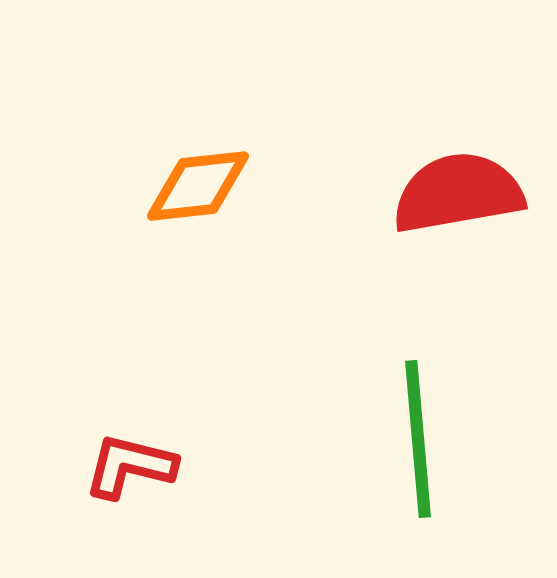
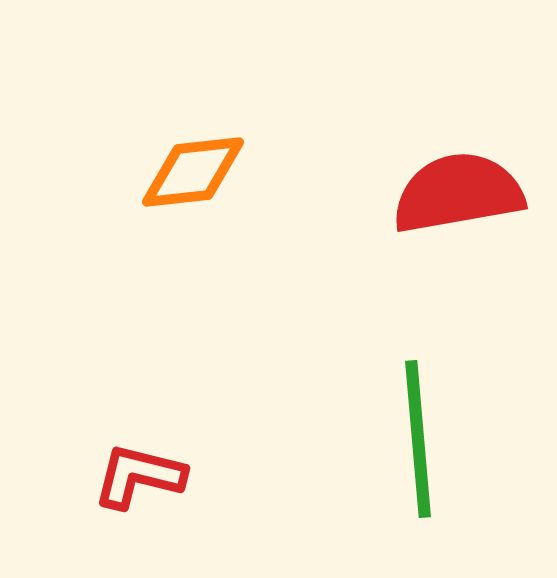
orange diamond: moved 5 px left, 14 px up
red L-shape: moved 9 px right, 10 px down
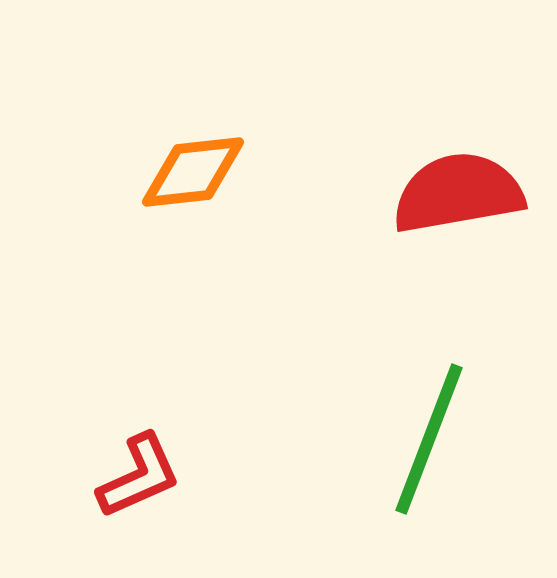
green line: moved 11 px right; rotated 26 degrees clockwise
red L-shape: rotated 142 degrees clockwise
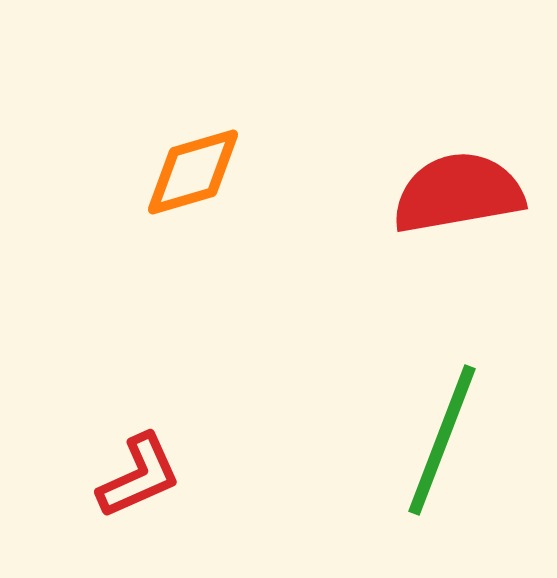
orange diamond: rotated 10 degrees counterclockwise
green line: moved 13 px right, 1 px down
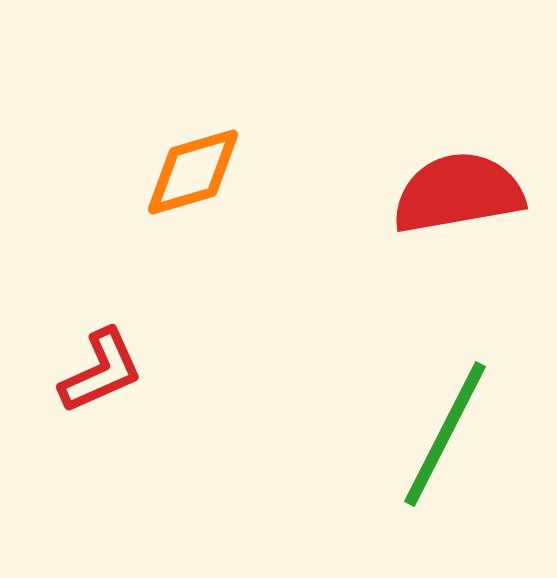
green line: moved 3 px right, 6 px up; rotated 6 degrees clockwise
red L-shape: moved 38 px left, 105 px up
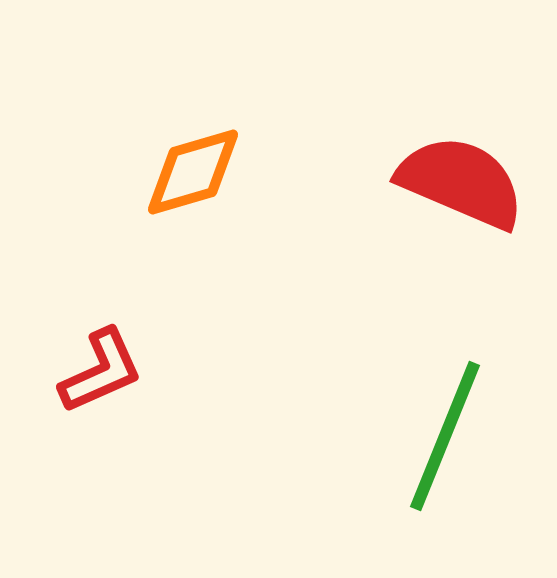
red semicircle: moved 3 px right, 11 px up; rotated 33 degrees clockwise
green line: moved 2 px down; rotated 5 degrees counterclockwise
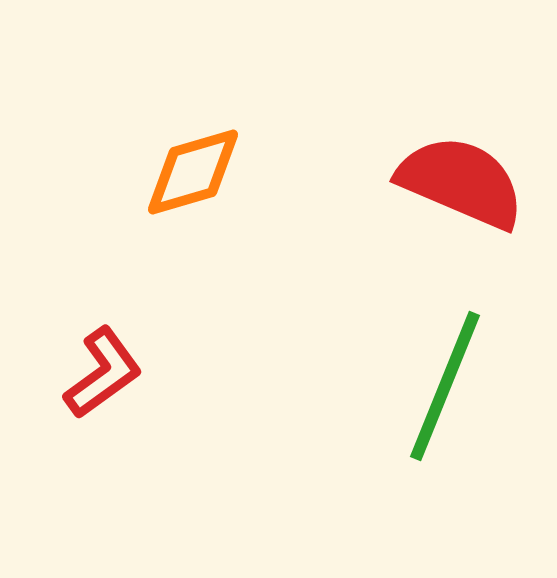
red L-shape: moved 2 px right, 2 px down; rotated 12 degrees counterclockwise
green line: moved 50 px up
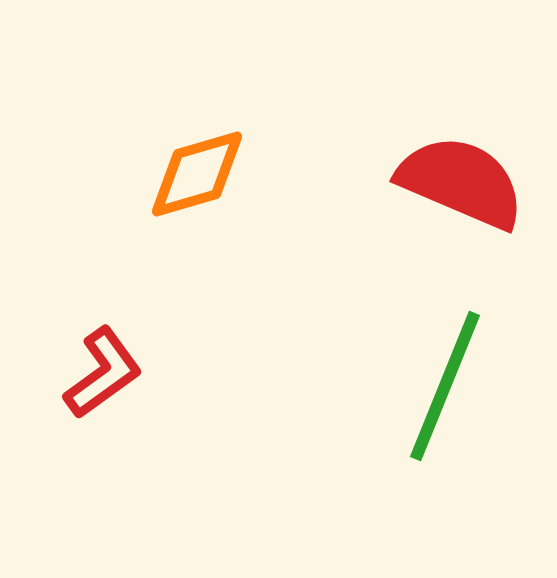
orange diamond: moved 4 px right, 2 px down
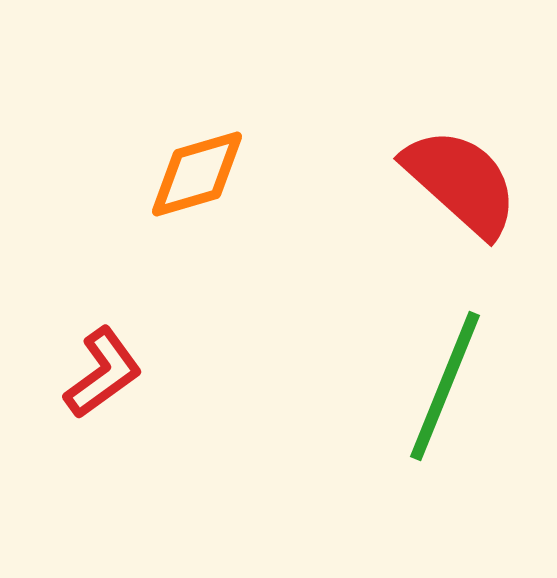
red semicircle: rotated 19 degrees clockwise
